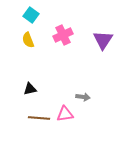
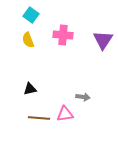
pink cross: rotated 30 degrees clockwise
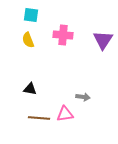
cyan square: rotated 28 degrees counterclockwise
black triangle: rotated 24 degrees clockwise
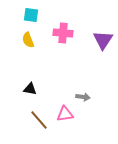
pink cross: moved 2 px up
brown line: moved 2 px down; rotated 45 degrees clockwise
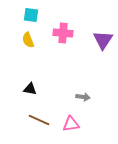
pink triangle: moved 6 px right, 10 px down
brown line: rotated 25 degrees counterclockwise
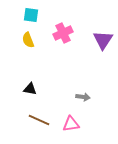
pink cross: rotated 30 degrees counterclockwise
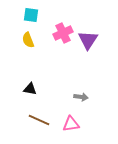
purple triangle: moved 15 px left
gray arrow: moved 2 px left
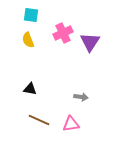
purple triangle: moved 2 px right, 2 px down
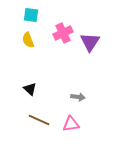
black triangle: rotated 32 degrees clockwise
gray arrow: moved 3 px left
